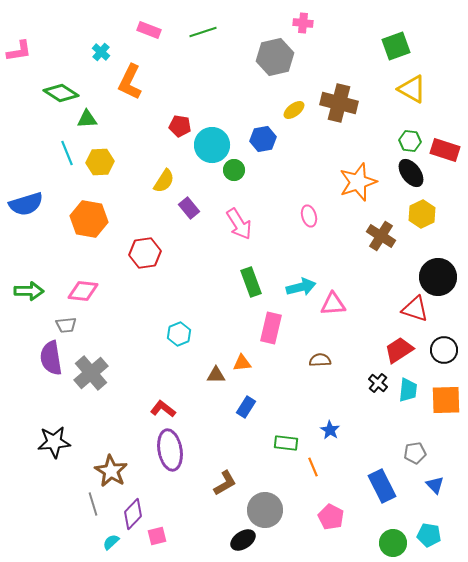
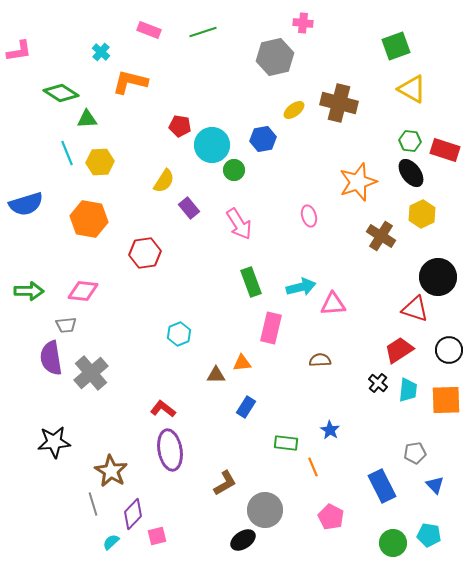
orange L-shape at (130, 82): rotated 78 degrees clockwise
black circle at (444, 350): moved 5 px right
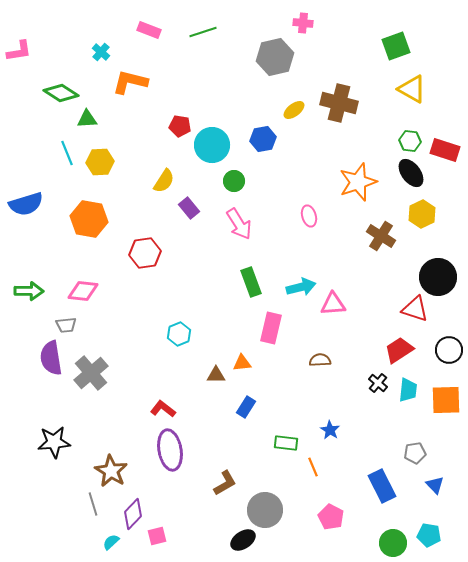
green circle at (234, 170): moved 11 px down
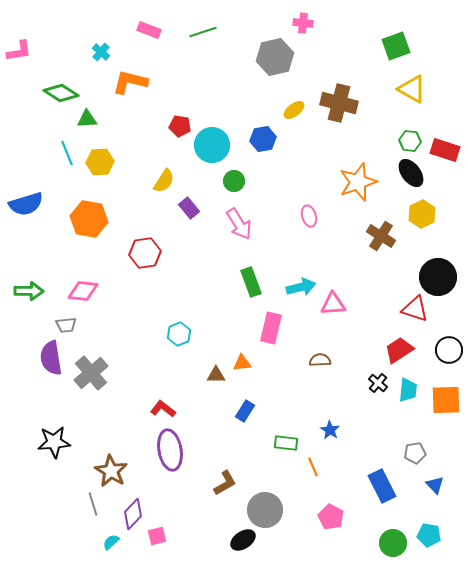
blue rectangle at (246, 407): moved 1 px left, 4 px down
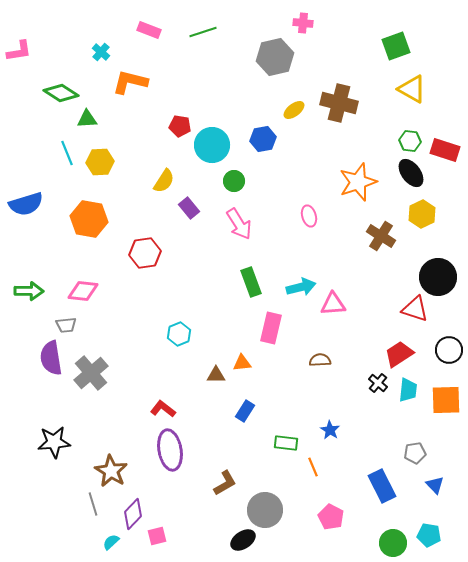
red trapezoid at (399, 350): moved 4 px down
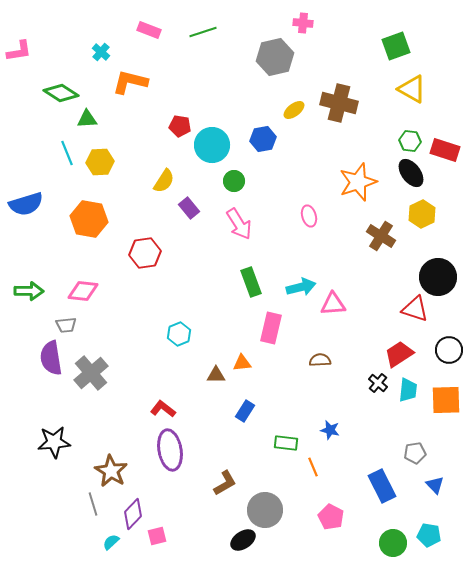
blue star at (330, 430): rotated 18 degrees counterclockwise
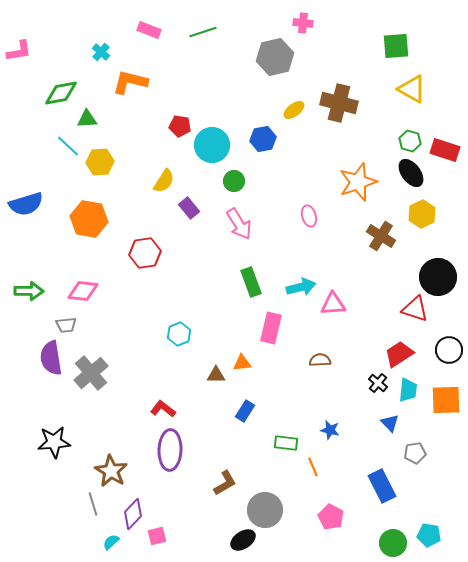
green square at (396, 46): rotated 16 degrees clockwise
green diamond at (61, 93): rotated 44 degrees counterclockwise
green hexagon at (410, 141): rotated 10 degrees clockwise
cyan line at (67, 153): moved 1 px right, 7 px up; rotated 25 degrees counterclockwise
purple ellipse at (170, 450): rotated 12 degrees clockwise
blue triangle at (435, 485): moved 45 px left, 62 px up
